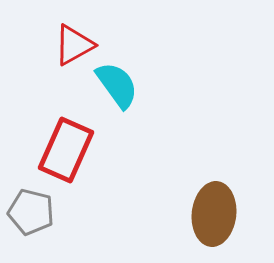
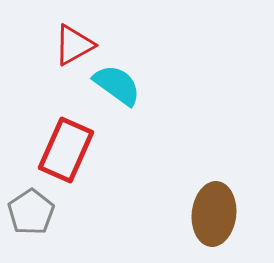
cyan semicircle: rotated 18 degrees counterclockwise
gray pentagon: rotated 24 degrees clockwise
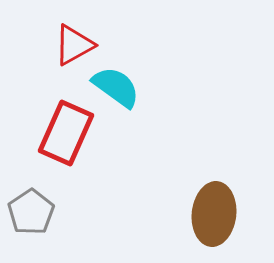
cyan semicircle: moved 1 px left, 2 px down
red rectangle: moved 17 px up
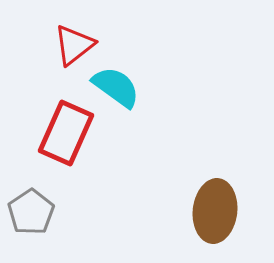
red triangle: rotated 9 degrees counterclockwise
brown ellipse: moved 1 px right, 3 px up
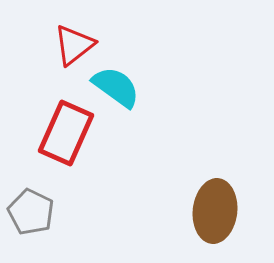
gray pentagon: rotated 12 degrees counterclockwise
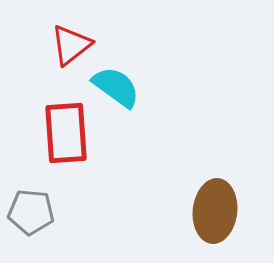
red triangle: moved 3 px left
red rectangle: rotated 28 degrees counterclockwise
gray pentagon: rotated 21 degrees counterclockwise
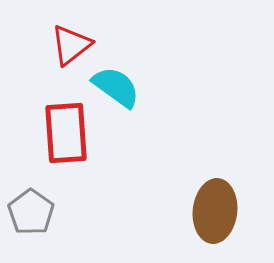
gray pentagon: rotated 30 degrees clockwise
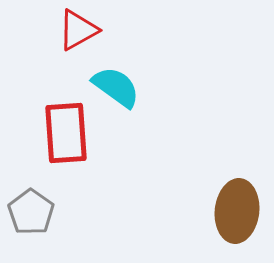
red triangle: moved 7 px right, 15 px up; rotated 9 degrees clockwise
brown ellipse: moved 22 px right
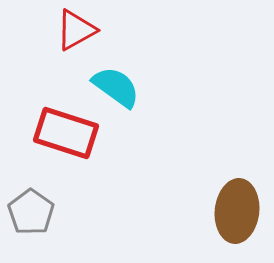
red triangle: moved 2 px left
red rectangle: rotated 68 degrees counterclockwise
